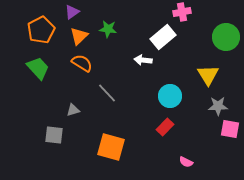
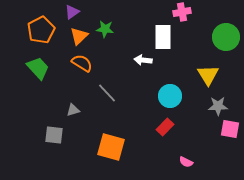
green star: moved 3 px left
white rectangle: rotated 50 degrees counterclockwise
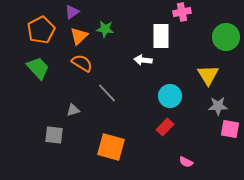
white rectangle: moved 2 px left, 1 px up
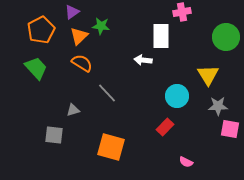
green star: moved 4 px left, 3 px up
green trapezoid: moved 2 px left
cyan circle: moved 7 px right
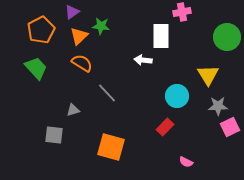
green circle: moved 1 px right
pink square: moved 2 px up; rotated 36 degrees counterclockwise
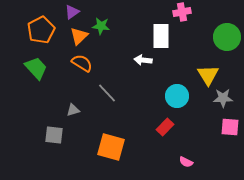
gray star: moved 5 px right, 8 px up
pink square: rotated 30 degrees clockwise
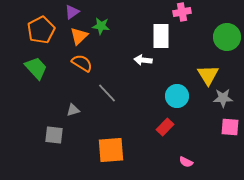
orange square: moved 3 px down; rotated 20 degrees counterclockwise
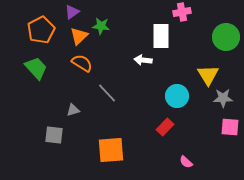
green circle: moved 1 px left
pink semicircle: rotated 16 degrees clockwise
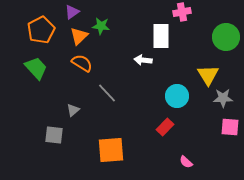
gray triangle: rotated 24 degrees counterclockwise
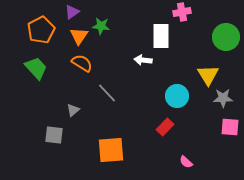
orange triangle: rotated 12 degrees counterclockwise
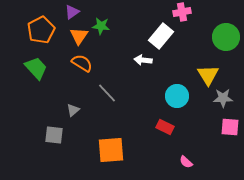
white rectangle: rotated 40 degrees clockwise
red rectangle: rotated 72 degrees clockwise
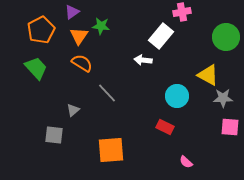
yellow triangle: rotated 30 degrees counterclockwise
